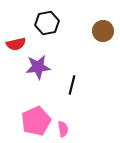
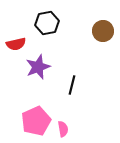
purple star: rotated 15 degrees counterclockwise
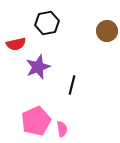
brown circle: moved 4 px right
pink semicircle: moved 1 px left
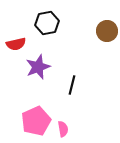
pink semicircle: moved 1 px right
